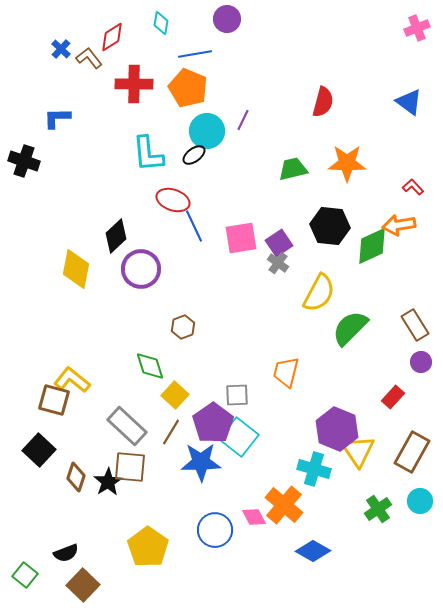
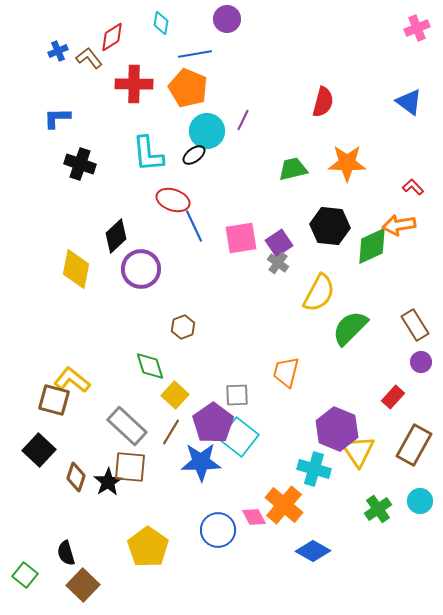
blue cross at (61, 49): moved 3 px left, 2 px down; rotated 24 degrees clockwise
black cross at (24, 161): moved 56 px right, 3 px down
brown rectangle at (412, 452): moved 2 px right, 7 px up
blue circle at (215, 530): moved 3 px right
black semicircle at (66, 553): rotated 95 degrees clockwise
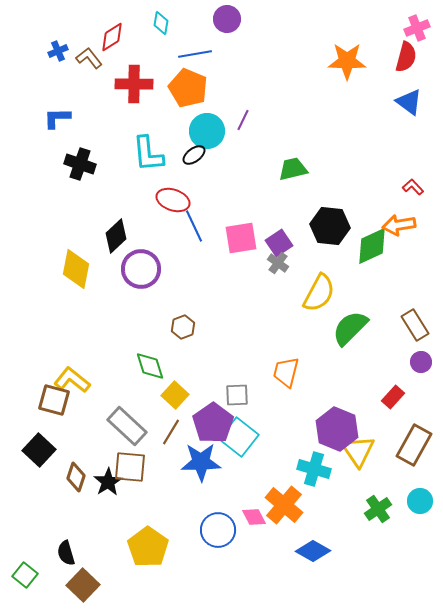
red semicircle at (323, 102): moved 83 px right, 45 px up
orange star at (347, 163): moved 102 px up
